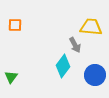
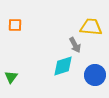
cyan diamond: rotated 35 degrees clockwise
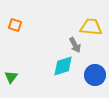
orange square: rotated 16 degrees clockwise
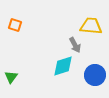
yellow trapezoid: moved 1 px up
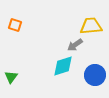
yellow trapezoid: rotated 10 degrees counterclockwise
gray arrow: rotated 84 degrees clockwise
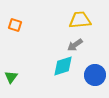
yellow trapezoid: moved 11 px left, 6 px up
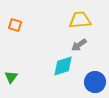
gray arrow: moved 4 px right
blue circle: moved 7 px down
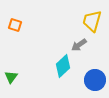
yellow trapezoid: moved 12 px right, 1 px down; rotated 70 degrees counterclockwise
cyan diamond: rotated 25 degrees counterclockwise
blue circle: moved 2 px up
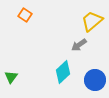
yellow trapezoid: rotated 35 degrees clockwise
orange square: moved 10 px right, 10 px up; rotated 16 degrees clockwise
cyan diamond: moved 6 px down
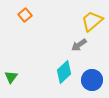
orange square: rotated 16 degrees clockwise
cyan diamond: moved 1 px right
blue circle: moved 3 px left
